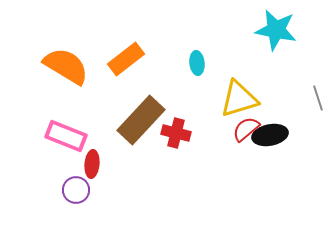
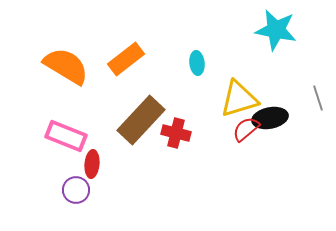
black ellipse: moved 17 px up
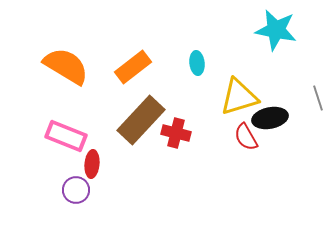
orange rectangle: moved 7 px right, 8 px down
yellow triangle: moved 2 px up
red semicircle: moved 8 px down; rotated 80 degrees counterclockwise
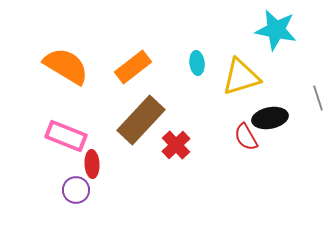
yellow triangle: moved 2 px right, 20 px up
red cross: moved 12 px down; rotated 32 degrees clockwise
red ellipse: rotated 8 degrees counterclockwise
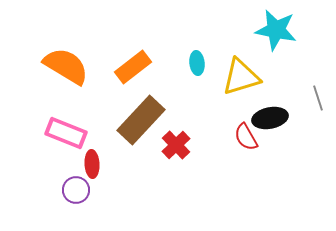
pink rectangle: moved 3 px up
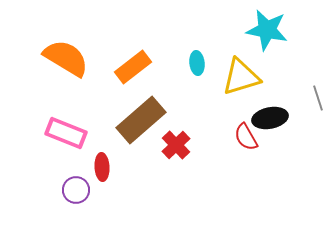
cyan star: moved 9 px left
orange semicircle: moved 8 px up
brown rectangle: rotated 6 degrees clockwise
red ellipse: moved 10 px right, 3 px down
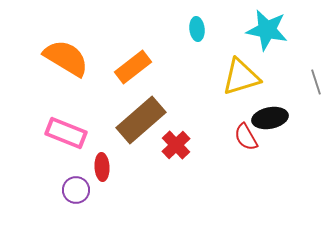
cyan ellipse: moved 34 px up
gray line: moved 2 px left, 16 px up
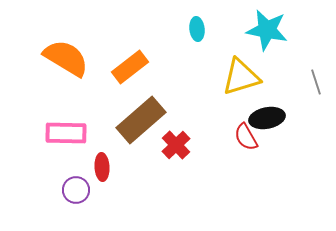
orange rectangle: moved 3 px left
black ellipse: moved 3 px left
pink rectangle: rotated 21 degrees counterclockwise
